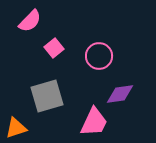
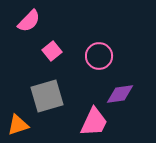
pink semicircle: moved 1 px left
pink square: moved 2 px left, 3 px down
orange triangle: moved 2 px right, 3 px up
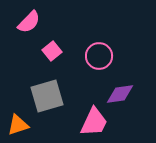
pink semicircle: moved 1 px down
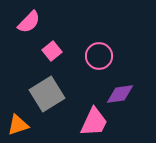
gray square: moved 2 px up; rotated 16 degrees counterclockwise
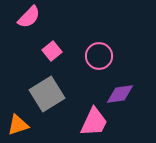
pink semicircle: moved 5 px up
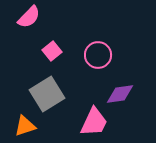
pink circle: moved 1 px left, 1 px up
orange triangle: moved 7 px right, 1 px down
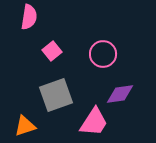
pink semicircle: rotated 35 degrees counterclockwise
pink circle: moved 5 px right, 1 px up
gray square: moved 9 px right, 1 px down; rotated 12 degrees clockwise
pink trapezoid: rotated 8 degrees clockwise
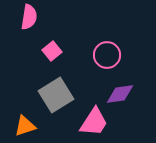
pink circle: moved 4 px right, 1 px down
gray square: rotated 12 degrees counterclockwise
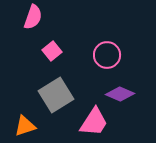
pink semicircle: moved 4 px right; rotated 10 degrees clockwise
purple diamond: rotated 32 degrees clockwise
